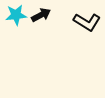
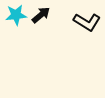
black arrow: rotated 12 degrees counterclockwise
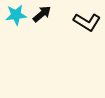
black arrow: moved 1 px right, 1 px up
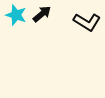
cyan star: rotated 25 degrees clockwise
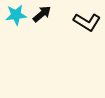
cyan star: rotated 25 degrees counterclockwise
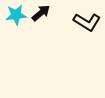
black arrow: moved 1 px left, 1 px up
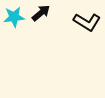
cyan star: moved 2 px left, 2 px down
